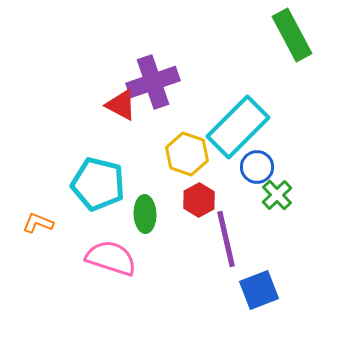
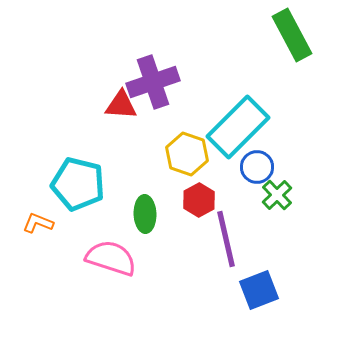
red triangle: rotated 24 degrees counterclockwise
cyan pentagon: moved 20 px left
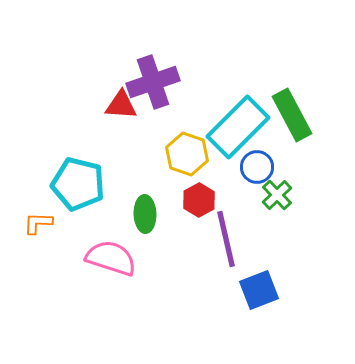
green rectangle: moved 80 px down
orange L-shape: rotated 20 degrees counterclockwise
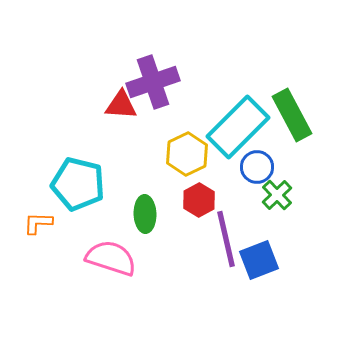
yellow hexagon: rotated 15 degrees clockwise
blue square: moved 30 px up
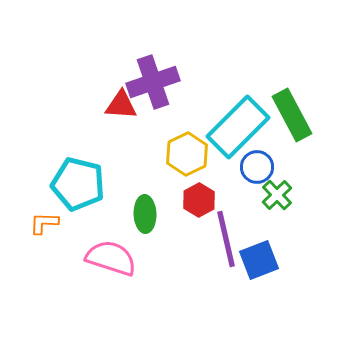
orange L-shape: moved 6 px right
